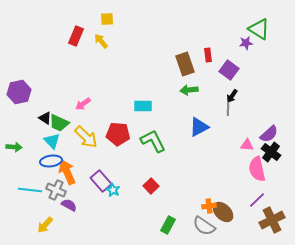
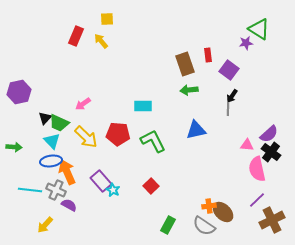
black triangle at (45, 118): rotated 40 degrees clockwise
blue triangle at (199, 127): moved 3 px left, 3 px down; rotated 15 degrees clockwise
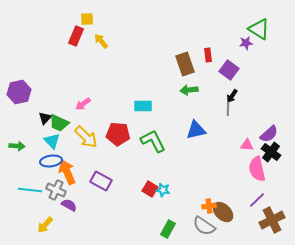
yellow square at (107, 19): moved 20 px left
green arrow at (14, 147): moved 3 px right, 1 px up
purple rectangle at (101, 181): rotated 20 degrees counterclockwise
red square at (151, 186): moved 1 px left, 3 px down; rotated 14 degrees counterclockwise
cyan star at (113, 190): moved 50 px right; rotated 16 degrees counterclockwise
green rectangle at (168, 225): moved 4 px down
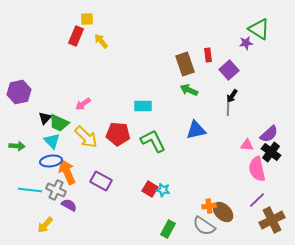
purple square at (229, 70): rotated 12 degrees clockwise
green arrow at (189, 90): rotated 30 degrees clockwise
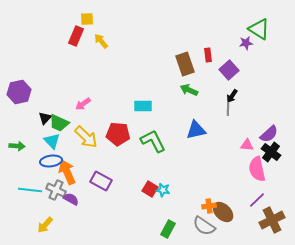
purple semicircle at (69, 205): moved 2 px right, 6 px up
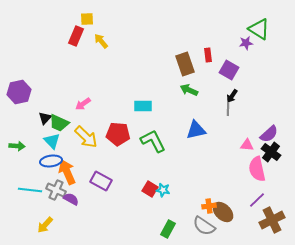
purple square at (229, 70): rotated 18 degrees counterclockwise
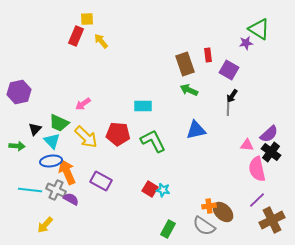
black triangle at (45, 118): moved 10 px left, 11 px down
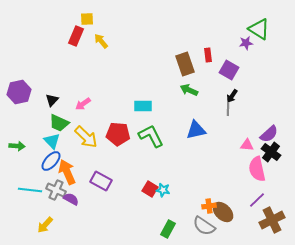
black triangle at (35, 129): moved 17 px right, 29 px up
green L-shape at (153, 141): moved 2 px left, 5 px up
blue ellipse at (51, 161): rotated 40 degrees counterclockwise
